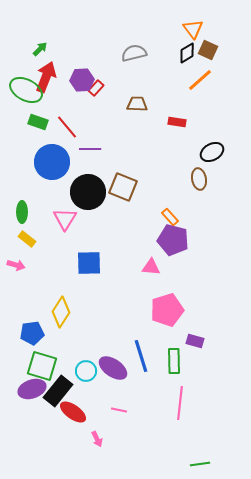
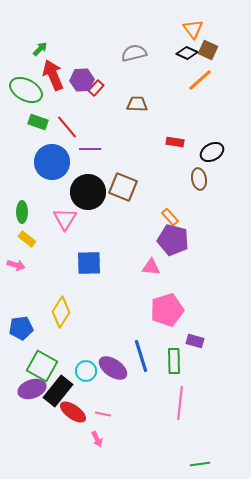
black diamond at (187, 53): rotated 55 degrees clockwise
red arrow at (46, 77): moved 7 px right, 2 px up; rotated 44 degrees counterclockwise
red rectangle at (177, 122): moved 2 px left, 20 px down
blue pentagon at (32, 333): moved 11 px left, 5 px up
green square at (42, 366): rotated 12 degrees clockwise
pink line at (119, 410): moved 16 px left, 4 px down
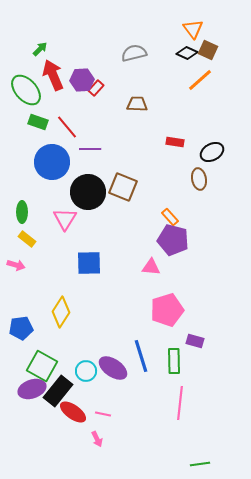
green ellipse at (26, 90): rotated 20 degrees clockwise
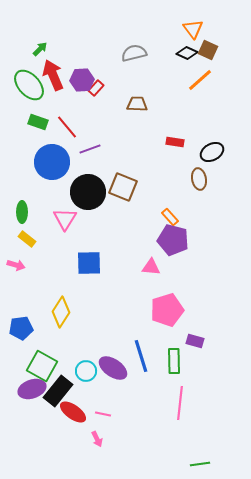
green ellipse at (26, 90): moved 3 px right, 5 px up
purple line at (90, 149): rotated 20 degrees counterclockwise
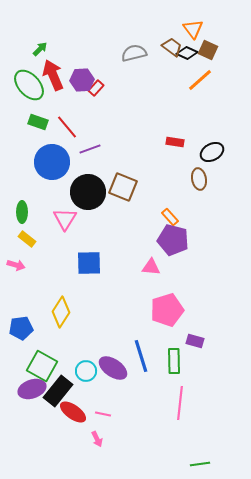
brown trapezoid at (137, 104): moved 35 px right, 57 px up; rotated 35 degrees clockwise
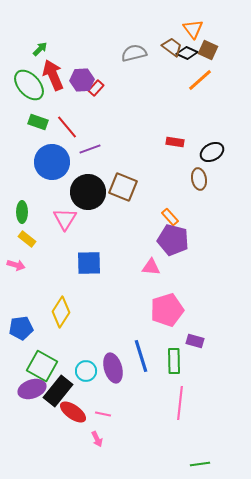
purple ellipse at (113, 368): rotated 40 degrees clockwise
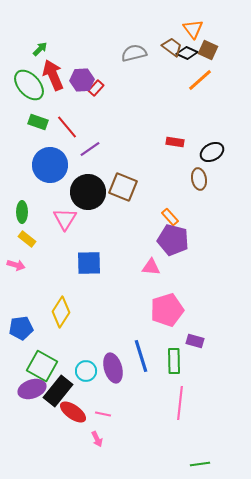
purple line at (90, 149): rotated 15 degrees counterclockwise
blue circle at (52, 162): moved 2 px left, 3 px down
